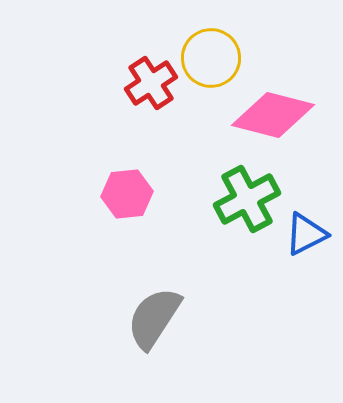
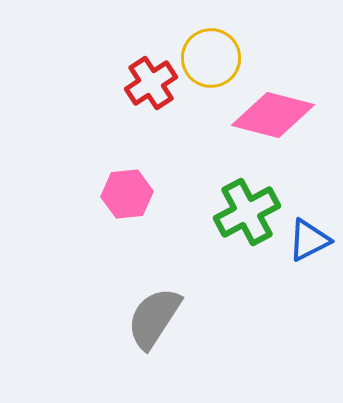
green cross: moved 13 px down
blue triangle: moved 3 px right, 6 px down
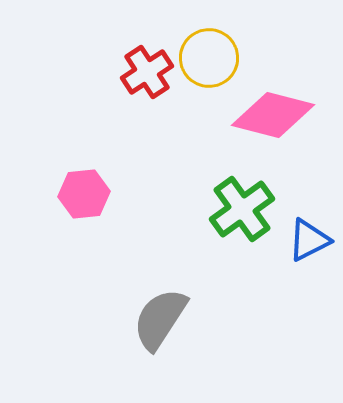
yellow circle: moved 2 px left
red cross: moved 4 px left, 11 px up
pink hexagon: moved 43 px left
green cross: moved 5 px left, 3 px up; rotated 8 degrees counterclockwise
gray semicircle: moved 6 px right, 1 px down
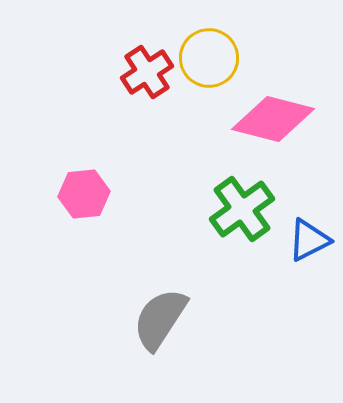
pink diamond: moved 4 px down
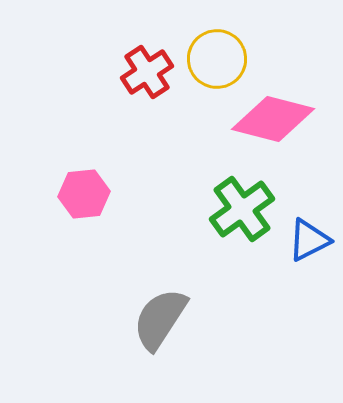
yellow circle: moved 8 px right, 1 px down
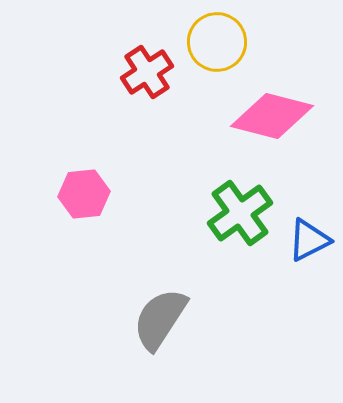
yellow circle: moved 17 px up
pink diamond: moved 1 px left, 3 px up
green cross: moved 2 px left, 4 px down
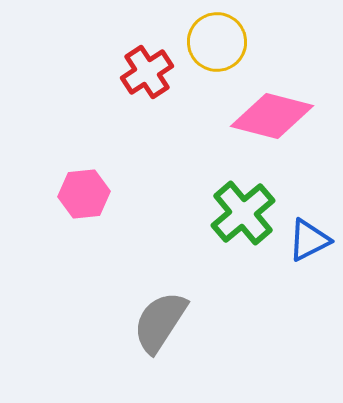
green cross: moved 3 px right; rotated 4 degrees counterclockwise
gray semicircle: moved 3 px down
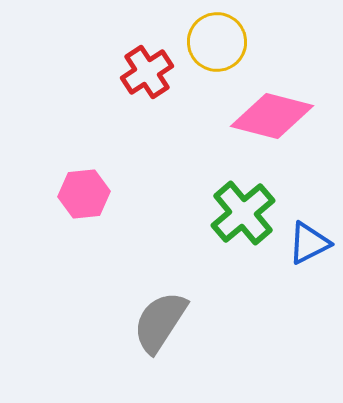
blue triangle: moved 3 px down
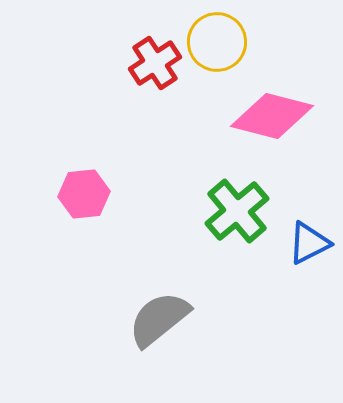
red cross: moved 8 px right, 9 px up
green cross: moved 6 px left, 2 px up
gray semicircle: moved 1 px left, 3 px up; rotated 18 degrees clockwise
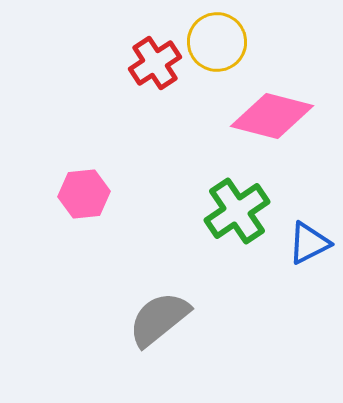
green cross: rotated 6 degrees clockwise
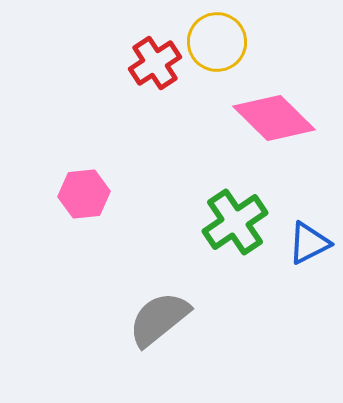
pink diamond: moved 2 px right, 2 px down; rotated 30 degrees clockwise
green cross: moved 2 px left, 11 px down
